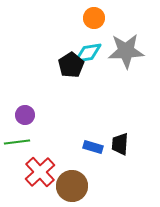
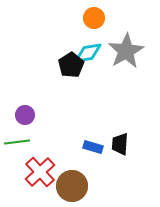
gray star: rotated 27 degrees counterclockwise
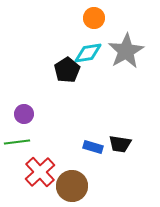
black pentagon: moved 4 px left, 5 px down
purple circle: moved 1 px left, 1 px up
black trapezoid: rotated 85 degrees counterclockwise
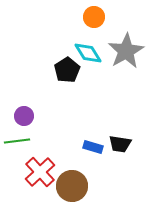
orange circle: moved 1 px up
cyan diamond: rotated 68 degrees clockwise
purple circle: moved 2 px down
green line: moved 1 px up
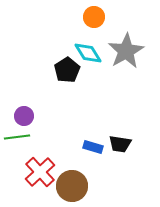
green line: moved 4 px up
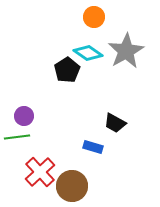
cyan diamond: rotated 24 degrees counterclockwise
black trapezoid: moved 5 px left, 21 px up; rotated 20 degrees clockwise
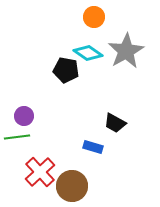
black pentagon: moved 1 px left; rotated 30 degrees counterclockwise
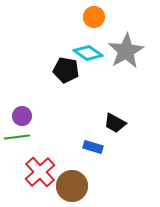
purple circle: moved 2 px left
